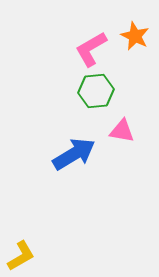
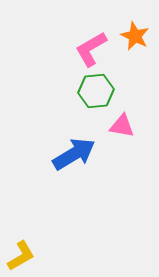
pink triangle: moved 5 px up
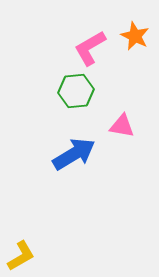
pink L-shape: moved 1 px left, 1 px up
green hexagon: moved 20 px left
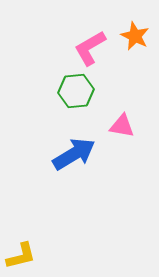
yellow L-shape: rotated 16 degrees clockwise
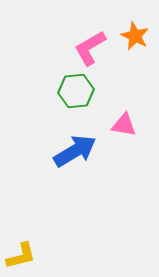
pink triangle: moved 2 px right, 1 px up
blue arrow: moved 1 px right, 3 px up
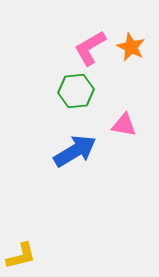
orange star: moved 4 px left, 11 px down
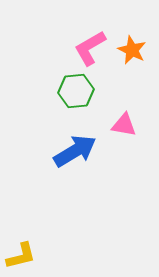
orange star: moved 1 px right, 3 px down
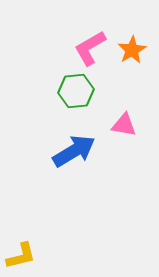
orange star: rotated 16 degrees clockwise
blue arrow: moved 1 px left
